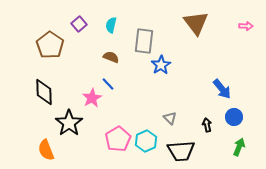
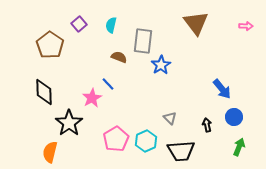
gray rectangle: moved 1 px left
brown semicircle: moved 8 px right
pink pentagon: moved 2 px left
orange semicircle: moved 4 px right, 2 px down; rotated 35 degrees clockwise
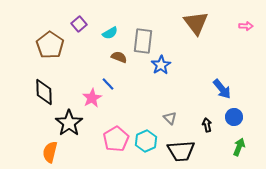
cyan semicircle: moved 1 px left, 8 px down; rotated 133 degrees counterclockwise
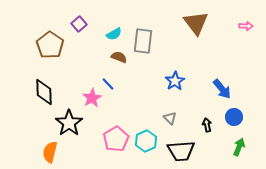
cyan semicircle: moved 4 px right, 1 px down
blue star: moved 14 px right, 16 px down
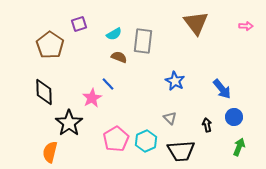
purple square: rotated 21 degrees clockwise
blue star: rotated 12 degrees counterclockwise
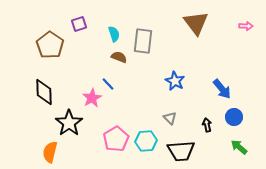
cyan semicircle: rotated 77 degrees counterclockwise
cyan hexagon: rotated 20 degrees clockwise
green arrow: rotated 72 degrees counterclockwise
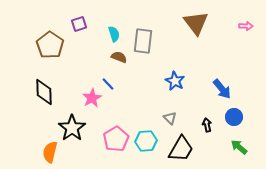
black star: moved 3 px right, 5 px down
black trapezoid: moved 2 px up; rotated 56 degrees counterclockwise
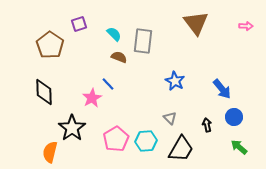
cyan semicircle: rotated 28 degrees counterclockwise
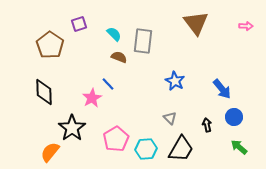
cyan hexagon: moved 8 px down
orange semicircle: rotated 25 degrees clockwise
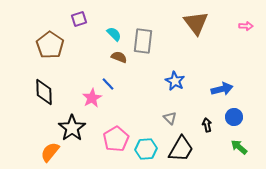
purple square: moved 5 px up
blue arrow: rotated 65 degrees counterclockwise
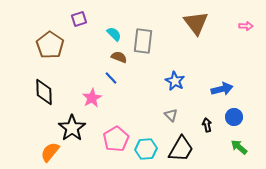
blue line: moved 3 px right, 6 px up
gray triangle: moved 1 px right, 3 px up
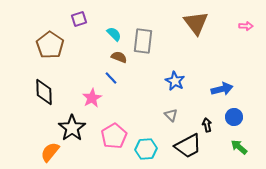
pink pentagon: moved 2 px left, 3 px up
black trapezoid: moved 7 px right, 3 px up; rotated 32 degrees clockwise
